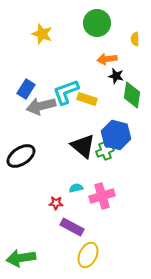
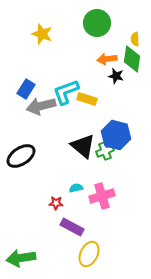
green diamond: moved 36 px up
yellow ellipse: moved 1 px right, 1 px up
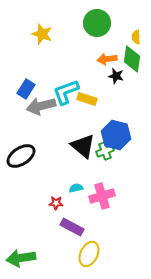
yellow semicircle: moved 1 px right, 2 px up
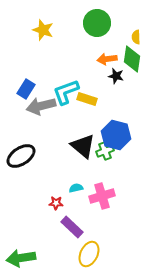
yellow star: moved 1 px right, 4 px up
purple rectangle: rotated 15 degrees clockwise
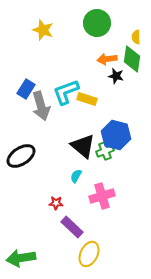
gray arrow: rotated 92 degrees counterclockwise
cyan semicircle: moved 12 px up; rotated 48 degrees counterclockwise
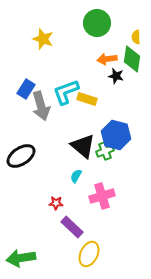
yellow star: moved 9 px down
